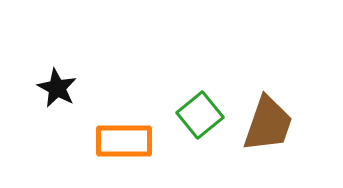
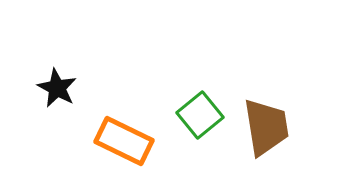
brown trapezoid: moved 2 px left, 3 px down; rotated 28 degrees counterclockwise
orange rectangle: rotated 26 degrees clockwise
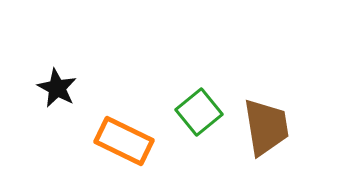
green square: moved 1 px left, 3 px up
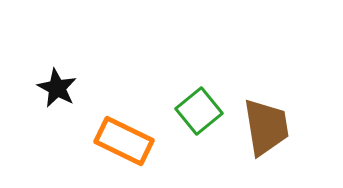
green square: moved 1 px up
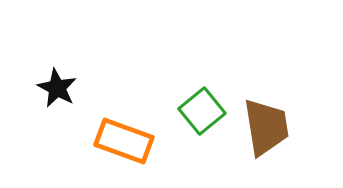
green square: moved 3 px right
orange rectangle: rotated 6 degrees counterclockwise
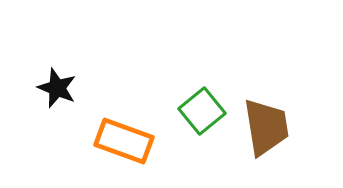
black star: rotated 6 degrees counterclockwise
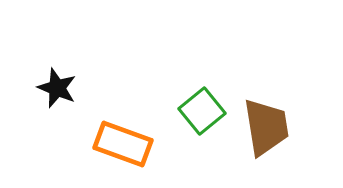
orange rectangle: moved 1 px left, 3 px down
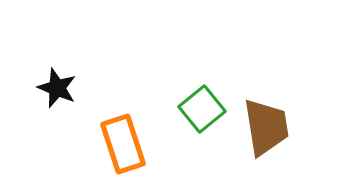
green square: moved 2 px up
orange rectangle: rotated 52 degrees clockwise
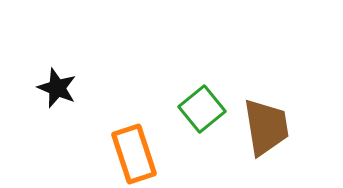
orange rectangle: moved 11 px right, 10 px down
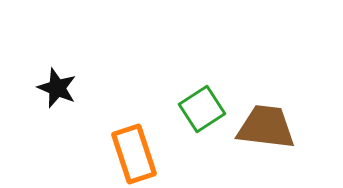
green square: rotated 6 degrees clockwise
brown trapezoid: rotated 74 degrees counterclockwise
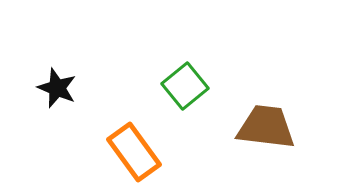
green square: moved 17 px left, 23 px up; rotated 6 degrees counterclockwise
orange rectangle: moved 2 px up; rotated 18 degrees counterclockwise
